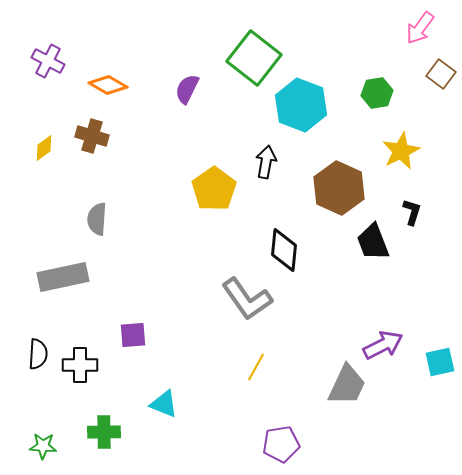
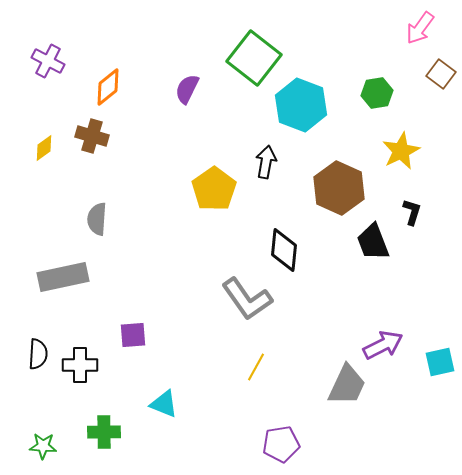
orange diamond: moved 2 px down; rotated 69 degrees counterclockwise
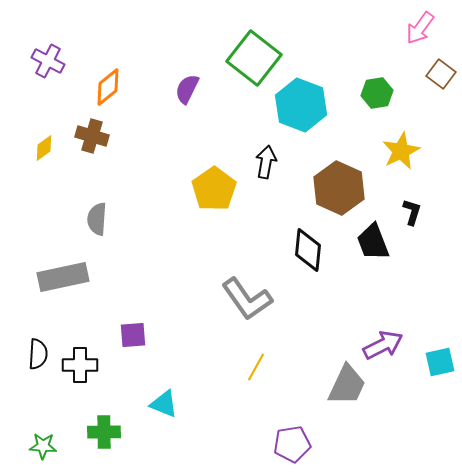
black diamond: moved 24 px right
purple pentagon: moved 11 px right
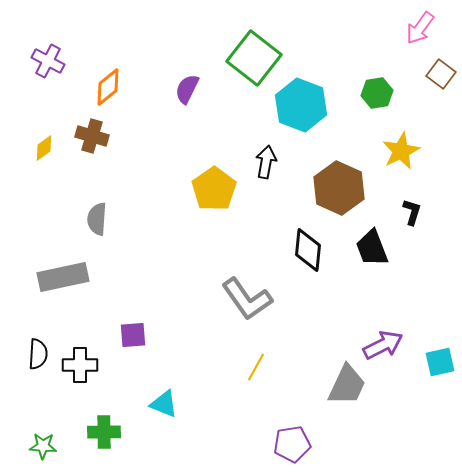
black trapezoid: moved 1 px left, 6 px down
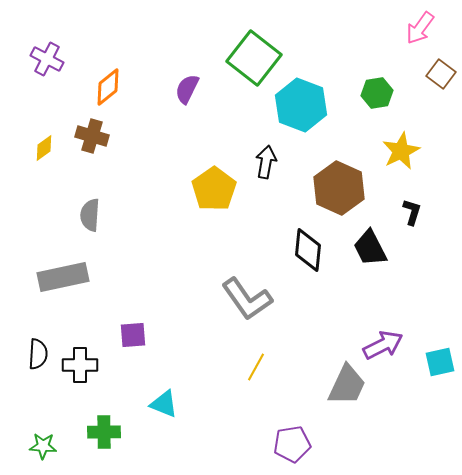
purple cross: moved 1 px left, 2 px up
gray semicircle: moved 7 px left, 4 px up
black trapezoid: moved 2 px left; rotated 6 degrees counterclockwise
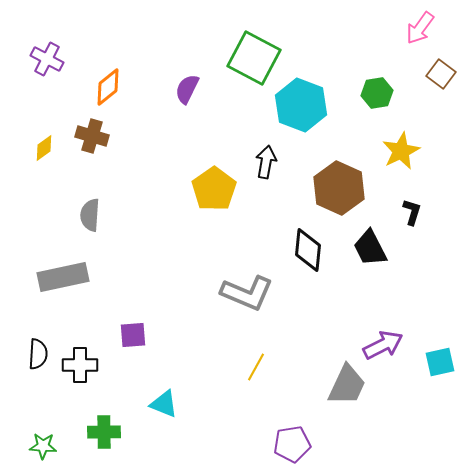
green square: rotated 10 degrees counterclockwise
gray L-shape: moved 6 px up; rotated 32 degrees counterclockwise
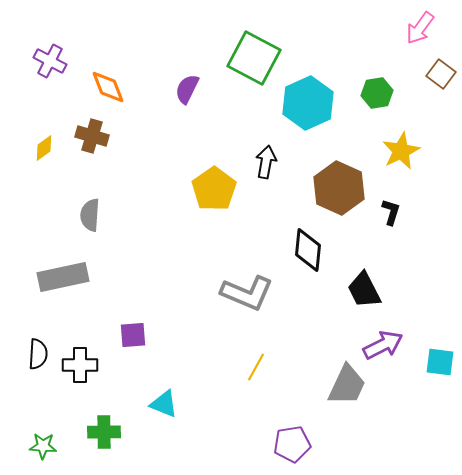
purple cross: moved 3 px right, 2 px down
orange diamond: rotated 72 degrees counterclockwise
cyan hexagon: moved 7 px right, 2 px up; rotated 15 degrees clockwise
black L-shape: moved 21 px left
black trapezoid: moved 6 px left, 42 px down
cyan square: rotated 20 degrees clockwise
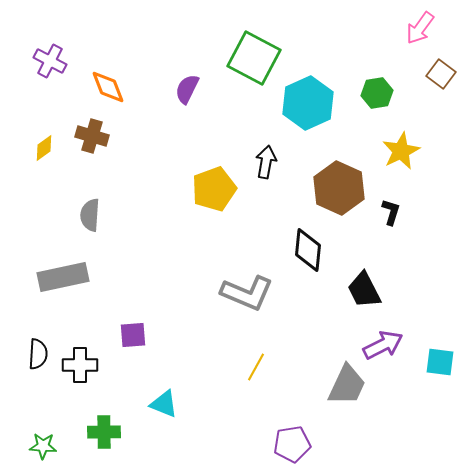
yellow pentagon: rotated 15 degrees clockwise
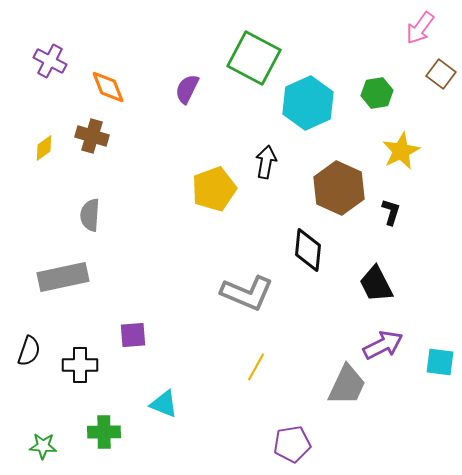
black trapezoid: moved 12 px right, 6 px up
black semicircle: moved 9 px left, 3 px up; rotated 16 degrees clockwise
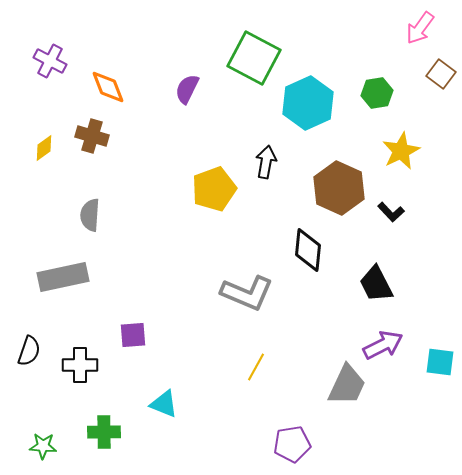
black L-shape: rotated 120 degrees clockwise
